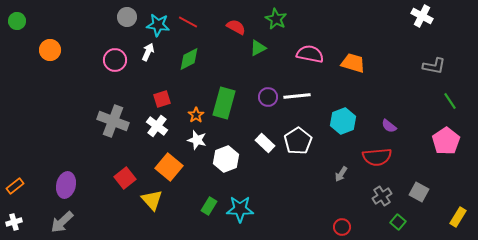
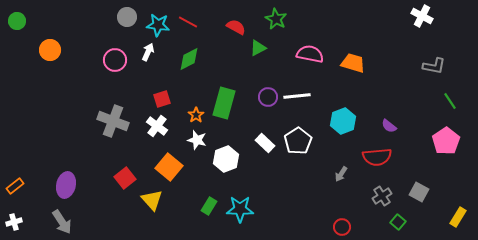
gray arrow at (62, 222): rotated 80 degrees counterclockwise
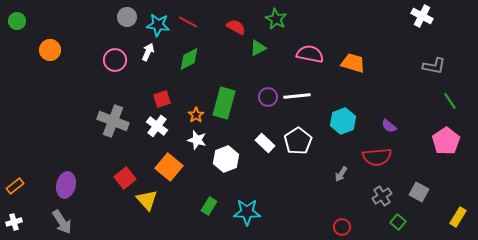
yellow triangle at (152, 200): moved 5 px left
cyan star at (240, 209): moved 7 px right, 3 px down
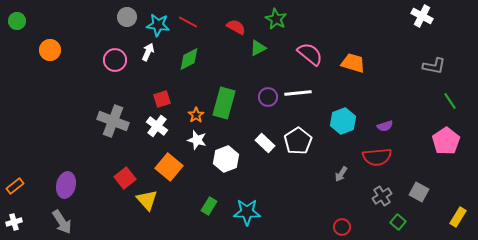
pink semicircle at (310, 54): rotated 28 degrees clockwise
white line at (297, 96): moved 1 px right, 3 px up
purple semicircle at (389, 126): moved 4 px left; rotated 56 degrees counterclockwise
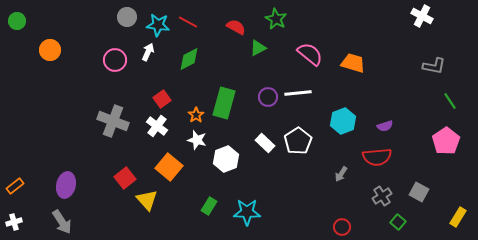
red square at (162, 99): rotated 18 degrees counterclockwise
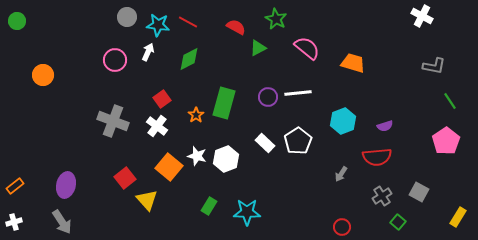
orange circle at (50, 50): moved 7 px left, 25 px down
pink semicircle at (310, 54): moved 3 px left, 6 px up
white star at (197, 140): moved 16 px down
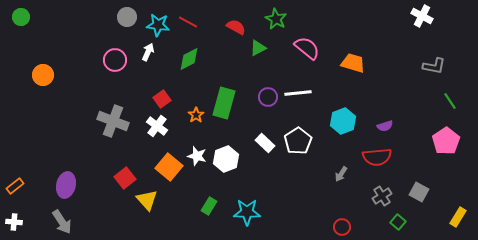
green circle at (17, 21): moved 4 px right, 4 px up
white cross at (14, 222): rotated 21 degrees clockwise
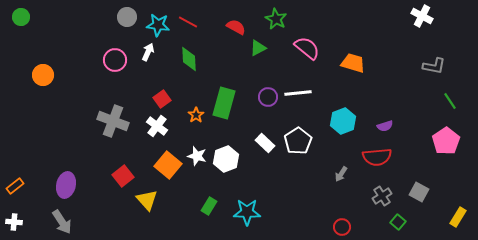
green diamond at (189, 59): rotated 65 degrees counterclockwise
orange square at (169, 167): moved 1 px left, 2 px up
red square at (125, 178): moved 2 px left, 2 px up
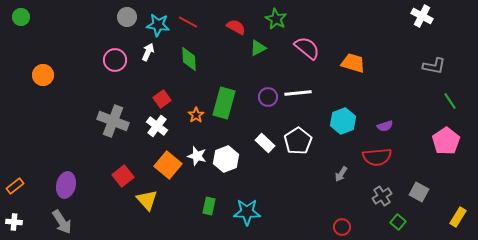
green rectangle at (209, 206): rotated 18 degrees counterclockwise
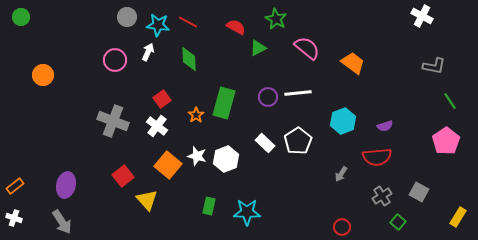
orange trapezoid at (353, 63): rotated 20 degrees clockwise
white cross at (14, 222): moved 4 px up; rotated 14 degrees clockwise
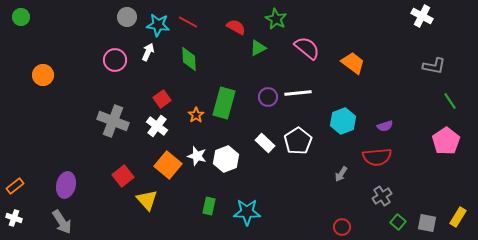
gray square at (419, 192): moved 8 px right, 31 px down; rotated 18 degrees counterclockwise
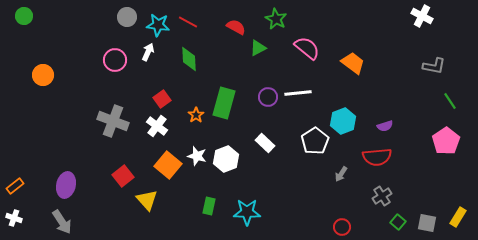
green circle at (21, 17): moved 3 px right, 1 px up
white pentagon at (298, 141): moved 17 px right
